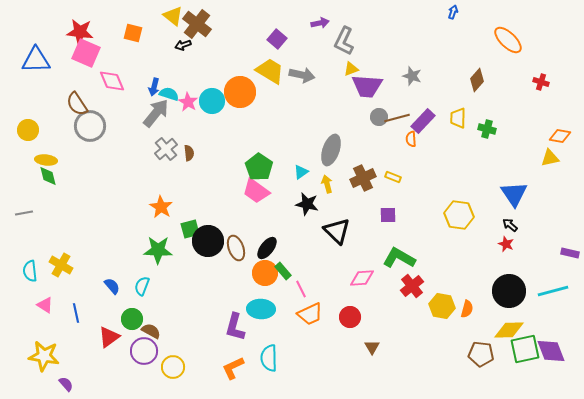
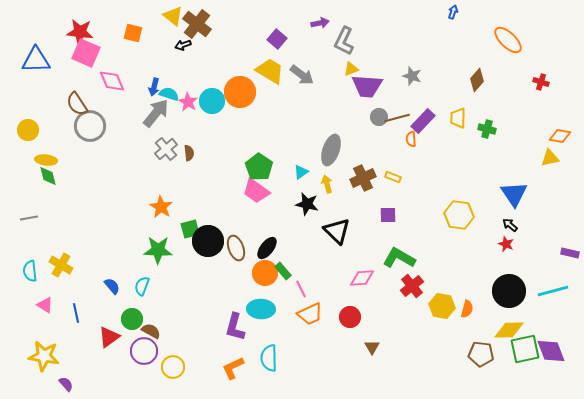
gray arrow at (302, 75): rotated 25 degrees clockwise
gray line at (24, 213): moved 5 px right, 5 px down
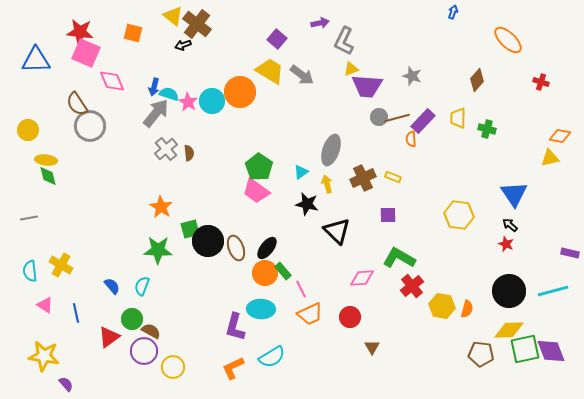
cyan semicircle at (269, 358): moved 3 px right, 1 px up; rotated 120 degrees counterclockwise
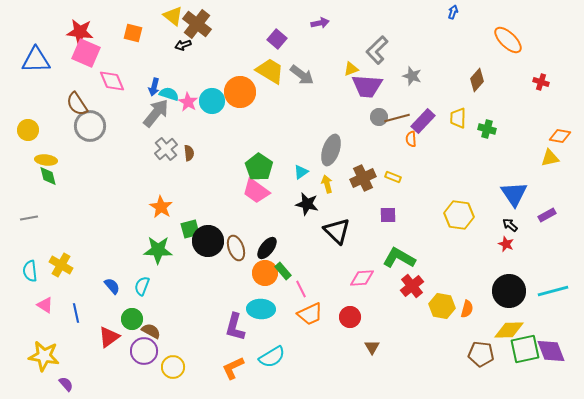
gray L-shape at (344, 41): moved 33 px right, 9 px down; rotated 20 degrees clockwise
purple rectangle at (570, 253): moved 23 px left, 38 px up; rotated 42 degrees counterclockwise
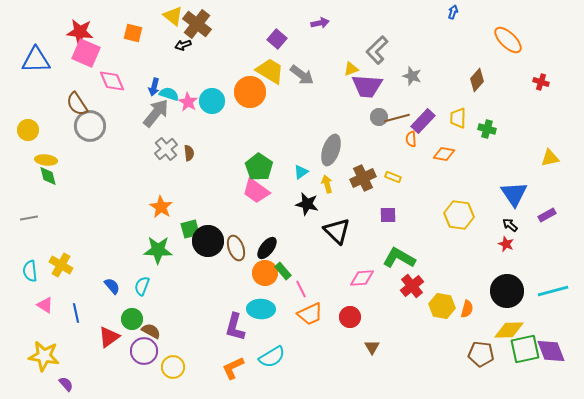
orange circle at (240, 92): moved 10 px right
orange diamond at (560, 136): moved 116 px left, 18 px down
black circle at (509, 291): moved 2 px left
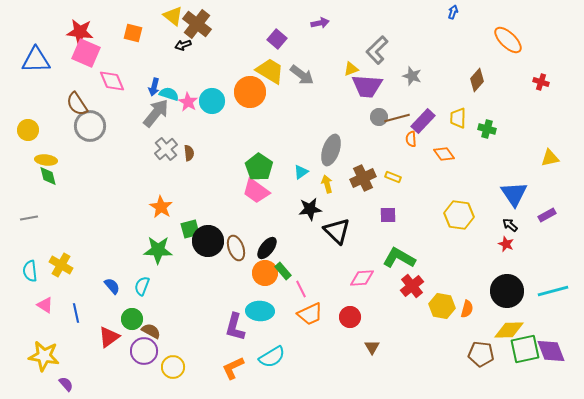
orange diamond at (444, 154): rotated 45 degrees clockwise
black star at (307, 204): moved 3 px right, 5 px down; rotated 20 degrees counterclockwise
cyan ellipse at (261, 309): moved 1 px left, 2 px down
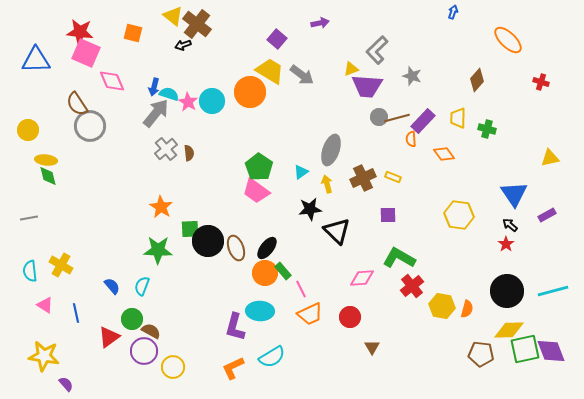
green square at (190, 229): rotated 12 degrees clockwise
red star at (506, 244): rotated 14 degrees clockwise
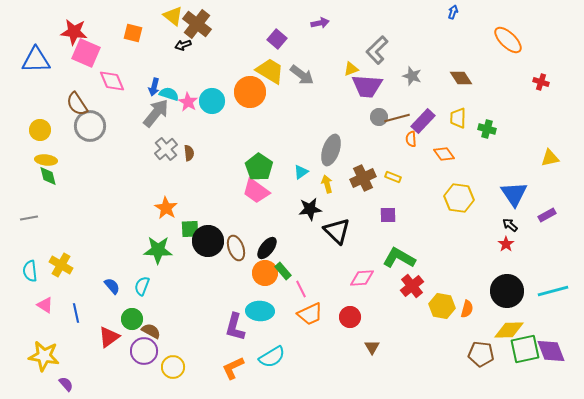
red star at (80, 32): moved 6 px left
brown diamond at (477, 80): moved 16 px left, 2 px up; rotated 75 degrees counterclockwise
yellow circle at (28, 130): moved 12 px right
orange star at (161, 207): moved 5 px right, 1 px down
yellow hexagon at (459, 215): moved 17 px up
